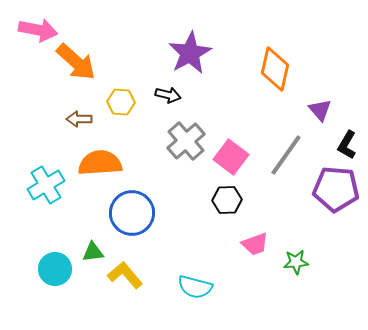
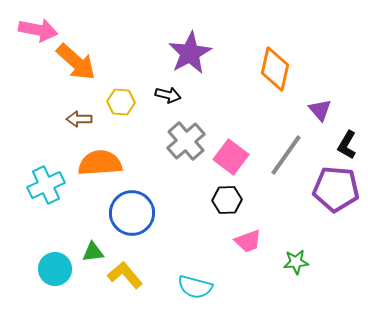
cyan cross: rotated 6 degrees clockwise
pink trapezoid: moved 7 px left, 3 px up
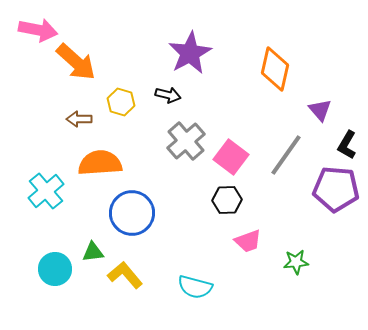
yellow hexagon: rotated 12 degrees clockwise
cyan cross: moved 6 px down; rotated 15 degrees counterclockwise
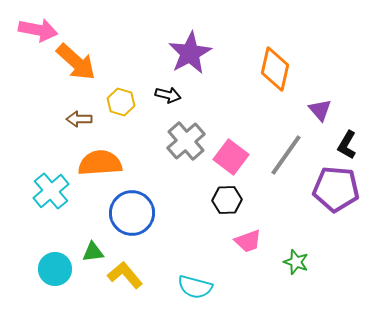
cyan cross: moved 5 px right
green star: rotated 25 degrees clockwise
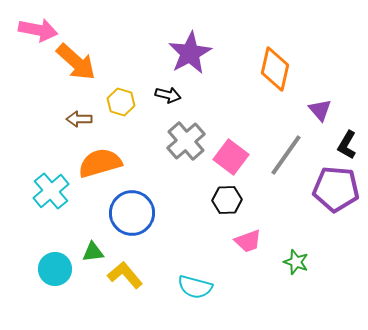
orange semicircle: rotated 12 degrees counterclockwise
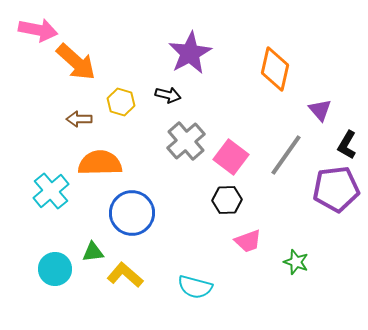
orange semicircle: rotated 15 degrees clockwise
purple pentagon: rotated 12 degrees counterclockwise
yellow L-shape: rotated 9 degrees counterclockwise
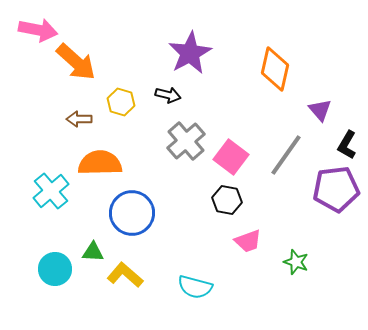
black hexagon: rotated 12 degrees clockwise
green triangle: rotated 10 degrees clockwise
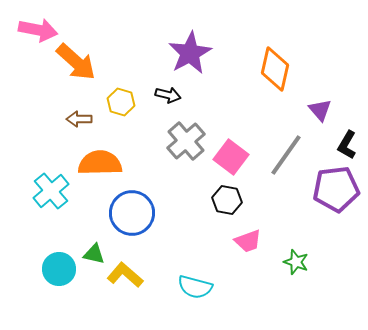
green triangle: moved 1 px right, 2 px down; rotated 10 degrees clockwise
cyan circle: moved 4 px right
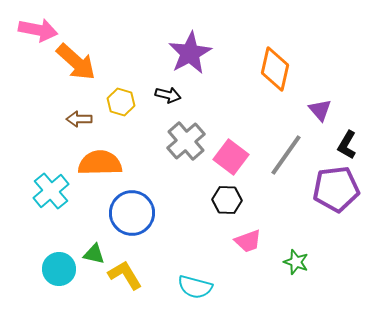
black hexagon: rotated 8 degrees counterclockwise
yellow L-shape: rotated 18 degrees clockwise
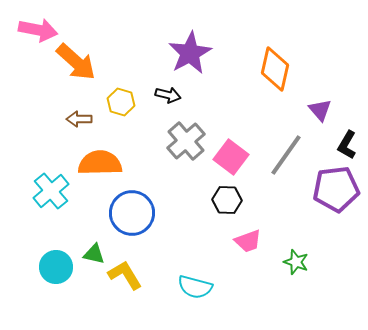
cyan circle: moved 3 px left, 2 px up
